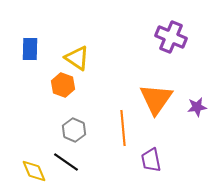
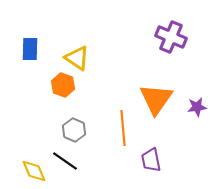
black line: moved 1 px left, 1 px up
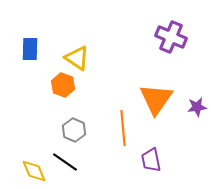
black line: moved 1 px down
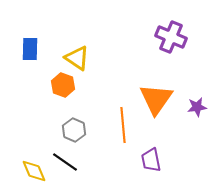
orange line: moved 3 px up
